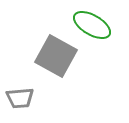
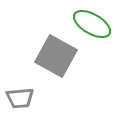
green ellipse: moved 1 px up
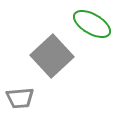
gray square: moved 4 px left; rotated 18 degrees clockwise
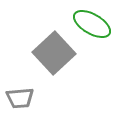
gray square: moved 2 px right, 3 px up
